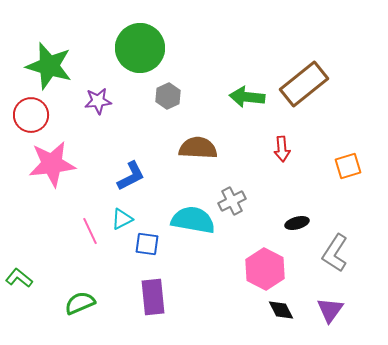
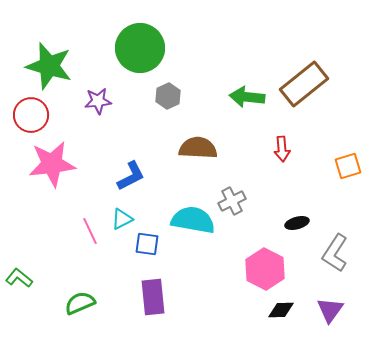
black diamond: rotated 64 degrees counterclockwise
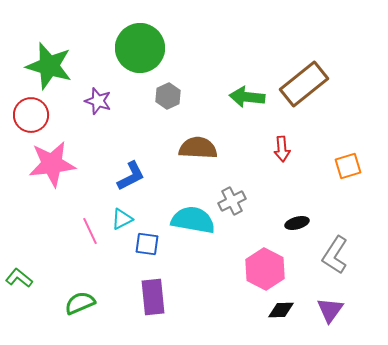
purple star: rotated 24 degrees clockwise
gray L-shape: moved 2 px down
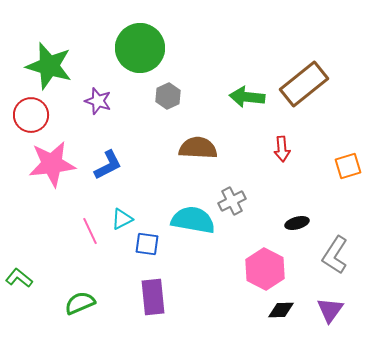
blue L-shape: moved 23 px left, 11 px up
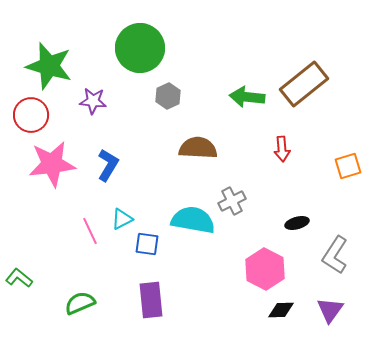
purple star: moved 5 px left; rotated 12 degrees counterclockwise
blue L-shape: rotated 32 degrees counterclockwise
purple rectangle: moved 2 px left, 3 px down
